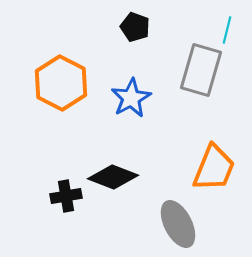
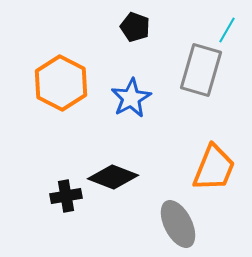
cyan line: rotated 16 degrees clockwise
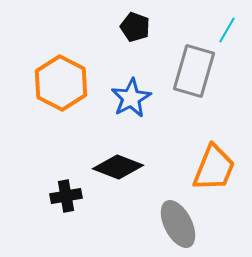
gray rectangle: moved 7 px left, 1 px down
black diamond: moved 5 px right, 10 px up
